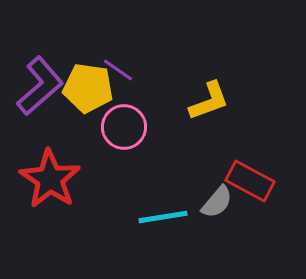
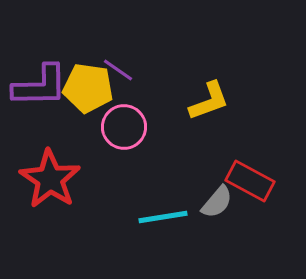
purple L-shape: rotated 40 degrees clockwise
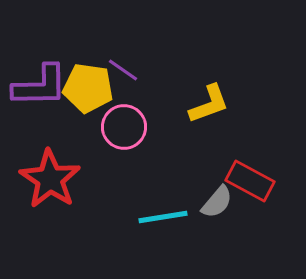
purple line: moved 5 px right
yellow L-shape: moved 3 px down
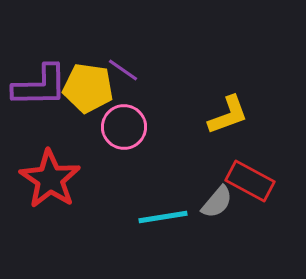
yellow L-shape: moved 19 px right, 11 px down
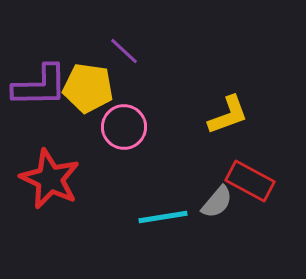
purple line: moved 1 px right, 19 px up; rotated 8 degrees clockwise
red star: rotated 8 degrees counterclockwise
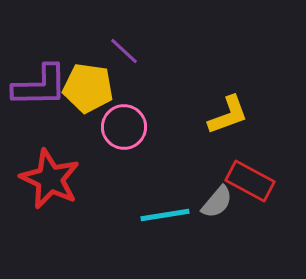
cyan line: moved 2 px right, 2 px up
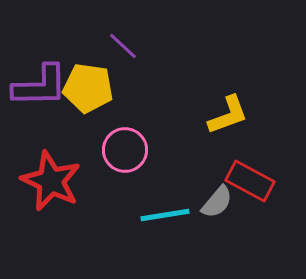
purple line: moved 1 px left, 5 px up
pink circle: moved 1 px right, 23 px down
red star: moved 1 px right, 2 px down
